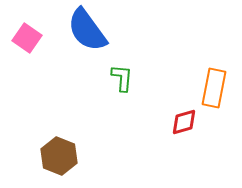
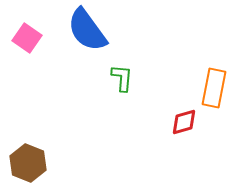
brown hexagon: moved 31 px left, 7 px down
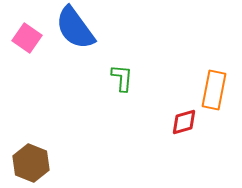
blue semicircle: moved 12 px left, 2 px up
orange rectangle: moved 2 px down
brown hexagon: moved 3 px right
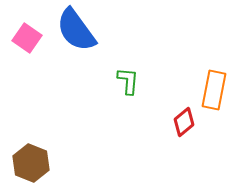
blue semicircle: moved 1 px right, 2 px down
green L-shape: moved 6 px right, 3 px down
red diamond: rotated 24 degrees counterclockwise
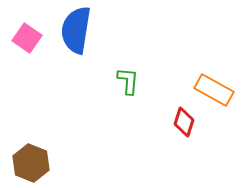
blue semicircle: rotated 45 degrees clockwise
orange rectangle: rotated 72 degrees counterclockwise
red diamond: rotated 32 degrees counterclockwise
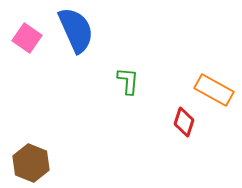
blue semicircle: rotated 147 degrees clockwise
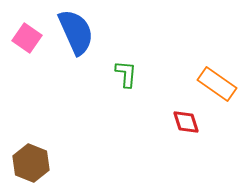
blue semicircle: moved 2 px down
green L-shape: moved 2 px left, 7 px up
orange rectangle: moved 3 px right, 6 px up; rotated 6 degrees clockwise
red diamond: moved 2 px right; rotated 36 degrees counterclockwise
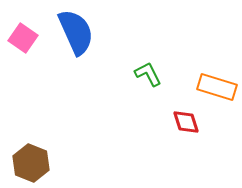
pink square: moved 4 px left
green L-shape: moved 22 px right; rotated 32 degrees counterclockwise
orange rectangle: moved 3 px down; rotated 18 degrees counterclockwise
